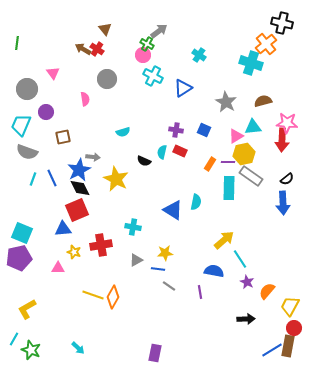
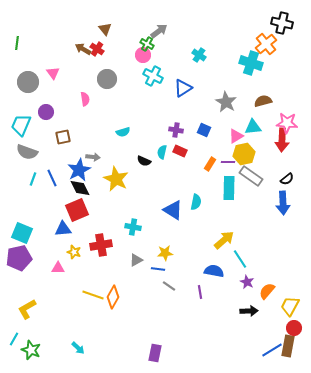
gray circle at (27, 89): moved 1 px right, 7 px up
black arrow at (246, 319): moved 3 px right, 8 px up
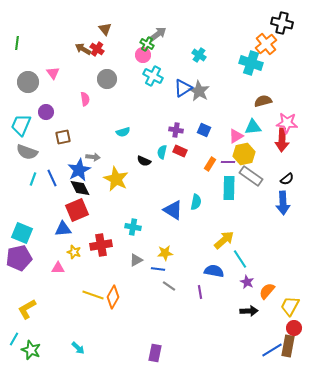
gray arrow at (159, 31): moved 1 px left, 3 px down
gray star at (226, 102): moved 27 px left, 11 px up
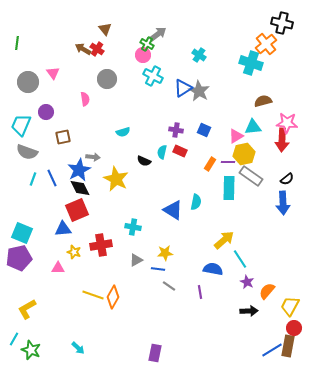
blue semicircle at (214, 271): moved 1 px left, 2 px up
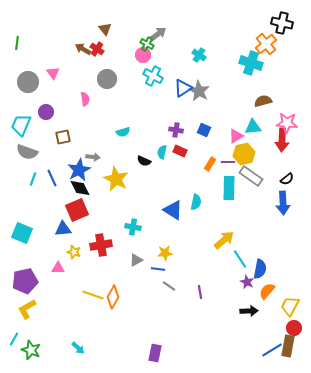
purple pentagon at (19, 258): moved 6 px right, 23 px down
blue semicircle at (213, 269): moved 47 px right; rotated 90 degrees clockwise
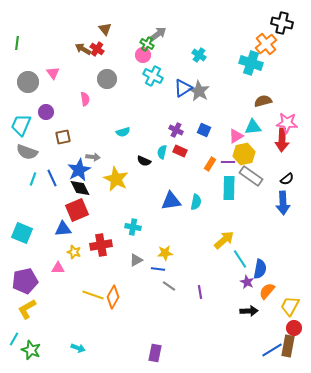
purple cross at (176, 130): rotated 16 degrees clockwise
blue triangle at (173, 210): moved 2 px left, 9 px up; rotated 40 degrees counterclockwise
cyan arrow at (78, 348): rotated 24 degrees counterclockwise
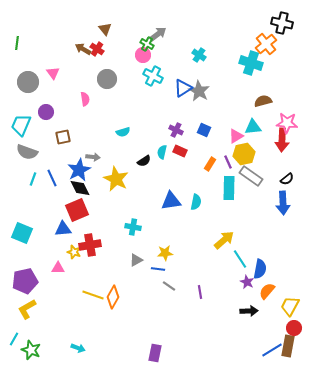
black semicircle at (144, 161): rotated 56 degrees counterclockwise
purple line at (228, 162): rotated 64 degrees clockwise
red cross at (101, 245): moved 11 px left
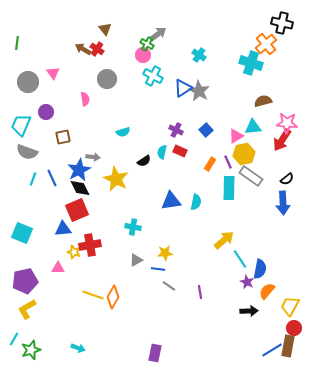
blue square at (204, 130): moved 2 px right; rotated 24 degrees clockwise
red arrow at (282, 140): rotated 30 degrees clockwise
green star at (31, 350): rotated 30 degrees clockwise
